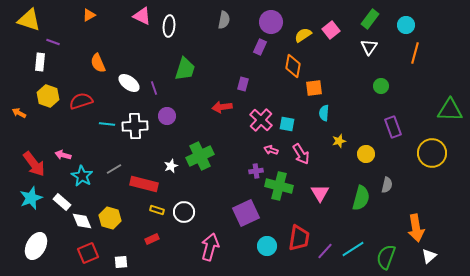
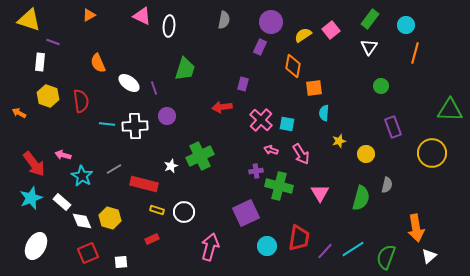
red semicircle at (81, 101): rotated 100 degrees clockwise
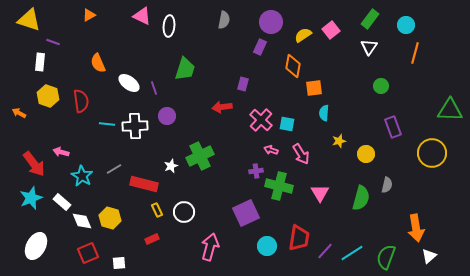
pink arrow at (63, 155): moved 2 px left, 3 px up
yellow rectangle at (157, 210): rotated 48 degrees clockwise
cyan line at (353, 249): moved 1 px left, 4 px down
white square at (121, 262): moved 2 px left, 1 px down
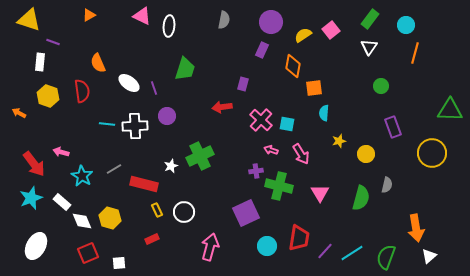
purple rectangle at (260, 47): moved 2 px right, 3 px down
red semicircle at (81, 101): moved 1 px right, 10 px up
